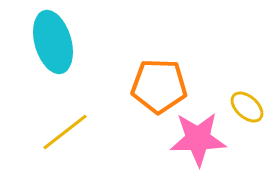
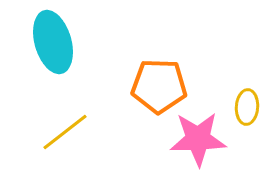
yellow ellipse: rotated 52 degrees clockwise
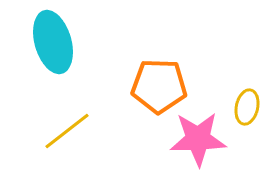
yellow ellipse: rotated 8 degrees clockwise
yellow line: moved 2 px right, 1 px up
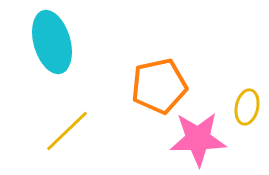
cyan ellipse: moved 1 px left
orange pentagon: rotated 14 degrees counterclockwise
yellow line: rotated 6 degrees counterclockwise
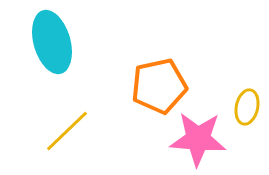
pink star: rotated 6 degrees clockwise
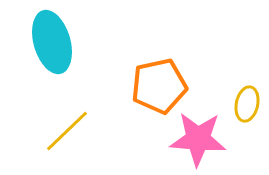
yellow ellipse: moved 3 px up
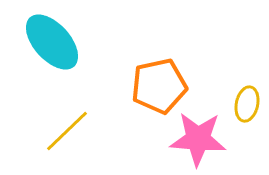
cyan ellipse: rotated 26 degrees counterclockwise
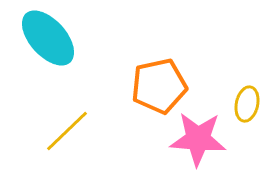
cyan ellipse: moved 4 px left, 4 px up
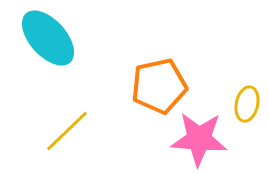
pink star: moved 1 px right
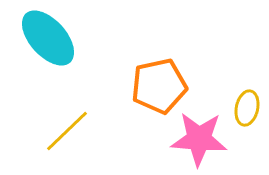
yellow ellipse: moved 4 px down
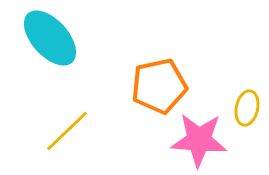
cyan ellipse: moved 2 px right
pink star: moved 1 px down
